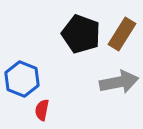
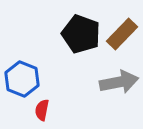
brown rectangle: rotated 12 degrees clockwise
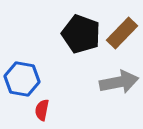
brown rectangle: moved 1 px up
blue hexagon: rotated 12 degrees counterclockwise
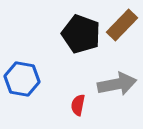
brown rectangle: moved 8 px up
gray arrow: moved 2 px left, 2 px down
red semicircle: moved 36 px right, 5 px up
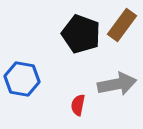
brown rectangle: rotated 8 degrees counterclockwise
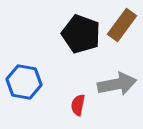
blue hexagon: moved 2 px right, 3 px down
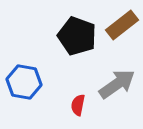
brown rectangle: rotated 16 degrees clockwise
black pentagon: moved 4 px left, 2 px down
gray arrow: rotated 24 degrees counterclockwise
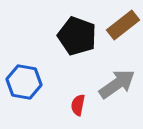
brown rectangle: moved 1 px right
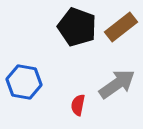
brown rectangle: moved 2 px left, 2 px down
black pentagon: moved 9 px up
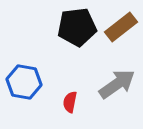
black pentagon: rotated 27 degrees counterclockwise
red semicircle: moved 8 px left, 3 px up
